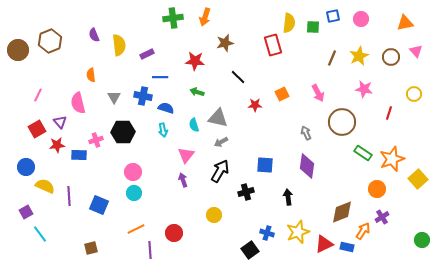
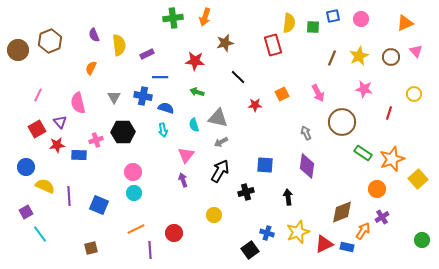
orange triangle at (405, 23): rotated 12 degrees counterclockwise
orange semicircle at (91, 75): moved 7 px up; rotated 32 degrees clockwise
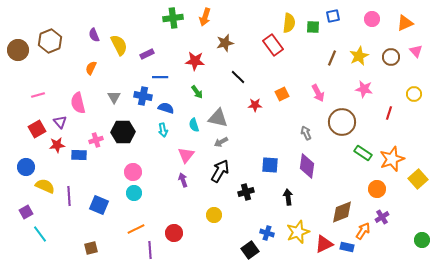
pink circle at (361, 19): moved 11 px right
yellow semicircle at (119, 45): rotated 20 degrees counterclockwise
red rectangle at (273, 45): rotated 20 degrees counterclockwise
green arrow at (197, 92): rotated 144 degrees counterclockwise
pink line at (38, 95): rotated 48 degrees clockwise
blue square at (265, 165): moved 5 px right
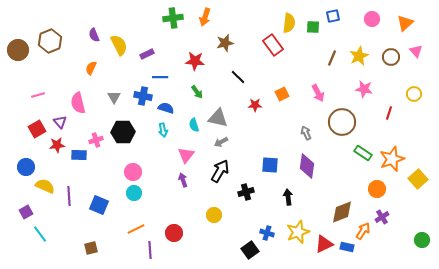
orange triangle at (405, 23): rotated 18 degrees counterclockwise
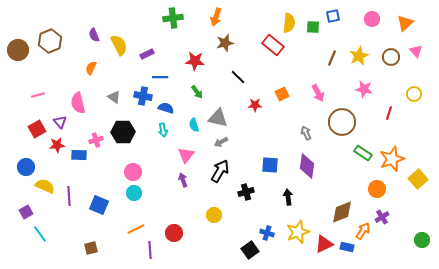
orange arrow at (205, 17): moved 11 px right
red rectangle at (273, 45): rotated 15 degrees counterclockwise
gray triangle at (114, 97): rotated 24 degrees counterclockwise
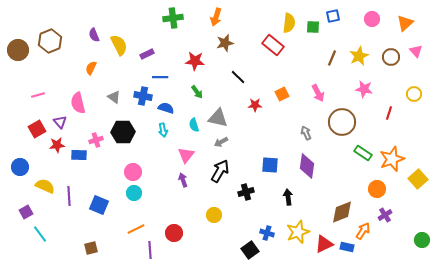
blue circle at (26, 167): moved 6 px left
purple cross at (382, 217): moved 3 px right, 2 px up
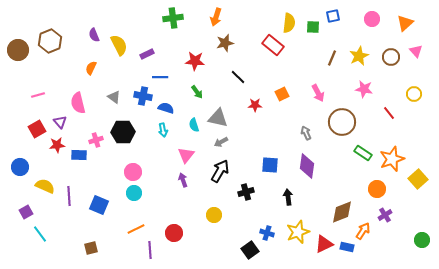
red line at (389, 113): rotated 56 degrees counterclockwise
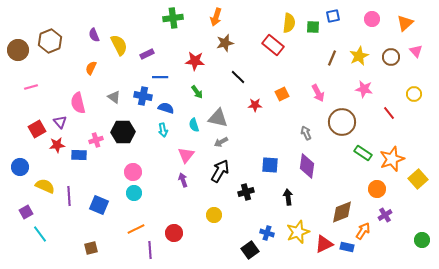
pink line at (38, 95): moved 7 px left, 8 px up
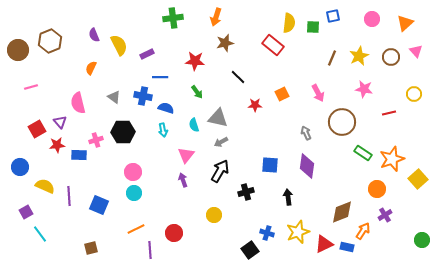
red line at (389, 113): rotated 64 degrees counterclockwise
